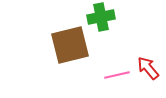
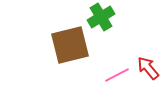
green cross: rotated 20 degrees counterclockwise
pink line: rotated 15 degrees counterclockwise
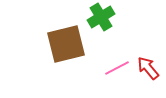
brown square: moved 4 px left, 1 px up
pink line: moved 7 px up
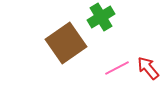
brown square: moved 1 px up; rotated 21 degrees counterclockwise
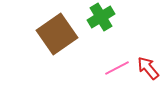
brown square: moved 9 px left, 9 px up
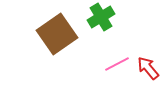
pink line: moved 4 px up
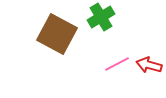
brown square: rotated 27 degrees counterclockwise
red arrow: moved 1 px right, 3 px up; rotated 35 degrees counterclockwise
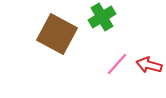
green cross: moved 1 px right
pink line: rotated 20 degrees counterclockwise
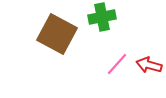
green cross: rotated 20 degrees clockwise
